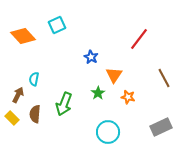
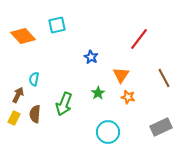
cyan square: rotated 12 degrees clockwise
orange triangle: moved 7 px right
yellow rectangle: moved 2 px right; rotated 72 degrees clockwise
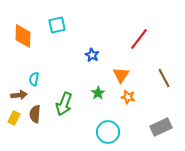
orange diamond: rotated 45 degrees clockwise
blue star: moved 1 px right, 2 px up
brown arrow: moved 1 px right; rotated 56 degrees clockwise
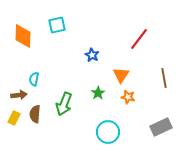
brown line: rotated 18 degrees clockwise
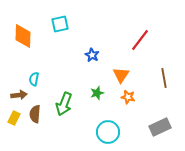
cyan square: moved 3 px right, 1 px up
red line: moved 1 px right, 1 px down
green star: moved 1 px left; rotated 16 degrees clockwise
gray rectangle: moved 1 px left
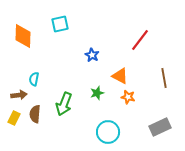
orange triangle: moved 1 px left, 1 px down; rotated 36 degrees counterclockwise
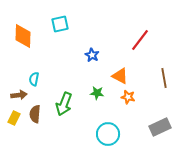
green star: rotated 24 degrees clockwise
cyan circle: moved 2 px down
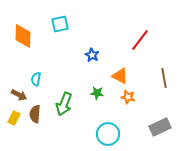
cyan semicircle: moved 2 px right
brown arrow: rotated 35 degrees clockwise
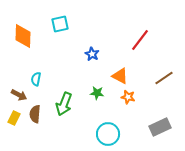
blue star: moved 1 px up
brown line: rotated 66 degrees clockwise
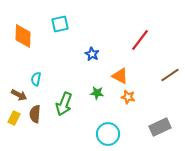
brown line: moved 6 px right, 3 px up
